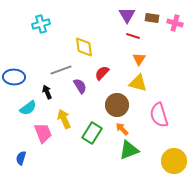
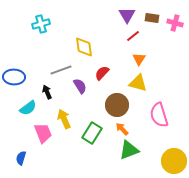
red line: rotated 56 degrees counterclockwise
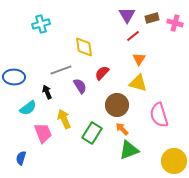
brown rectangle: rotated 24 degrees counterclockwise
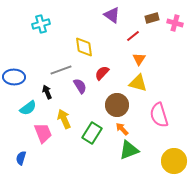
purple triangle: moved 15 px left; rotated 24 degrees counterclockwise
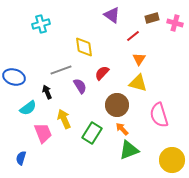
blue ellipse: rotated 15 degrees clockwise
yellow circle: moved 2 px left, 1 px up
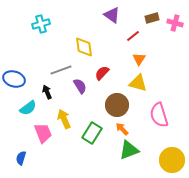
blue ellipse: moved 2 px down
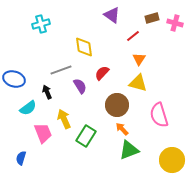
green rectangle: moved 6 px left, 3 px down
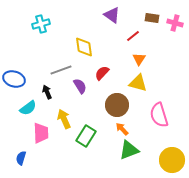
brown rectangle: rotated 24 degrees clockwise
pink trapezoid: moved 2 px left; rotated 20 degrees clockwise
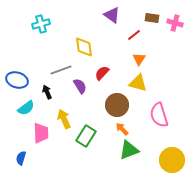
red line: moved 1 px right, 1 px up
blue ellipse: moved 3 px right, 1 px down
cyan semicircle: moved 2 px left
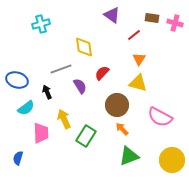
gray line: moved 1 px up
pink semicircle: moved 1 px right, 2 px down; rotated 45 degrees counterclockwise
green triangle: moved 6 px down
blue semicircle: moved 3 px left
